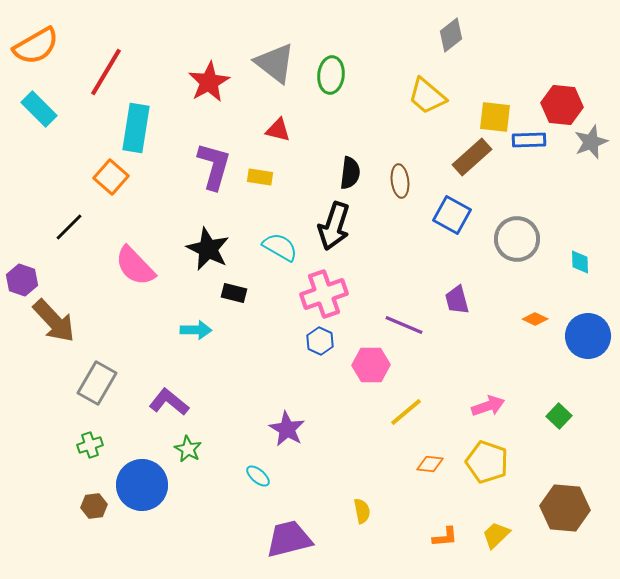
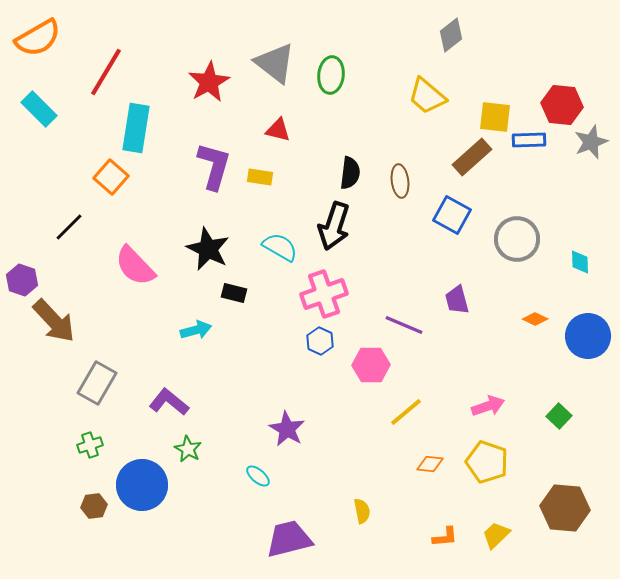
orange semicircle at (36, 46): moved 2 px right, 8 px up
cyan arrow at (196, 330): rotated 16 degrees counterclockwise
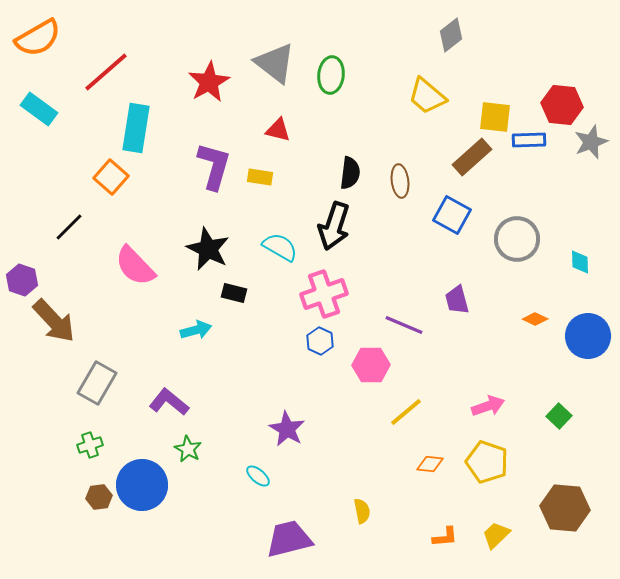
red line at (106, 72): rotated 18 degrees clockwise
cyan rectangle at (39, 109): rotated 9 degrees counterclockwise
brown hexagon at (94, 506): moved 5 px right, 9 px up
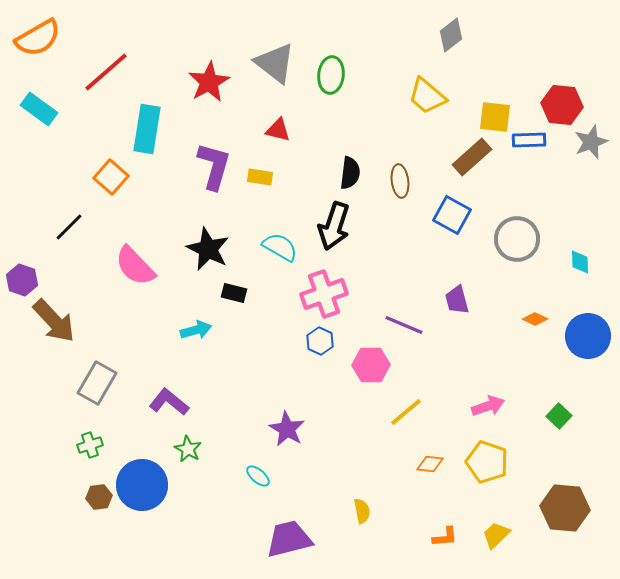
cyan rectangle at (136, 128): moved 11 px right, 1 px down
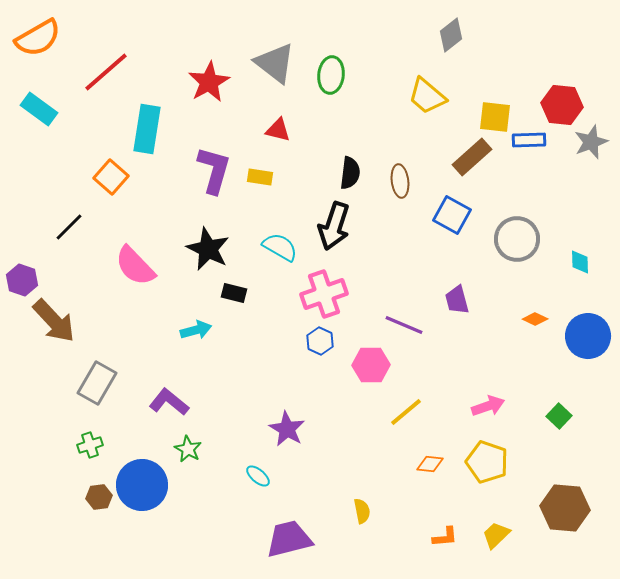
purple L-shape at (214, 166): moved 4 px down
